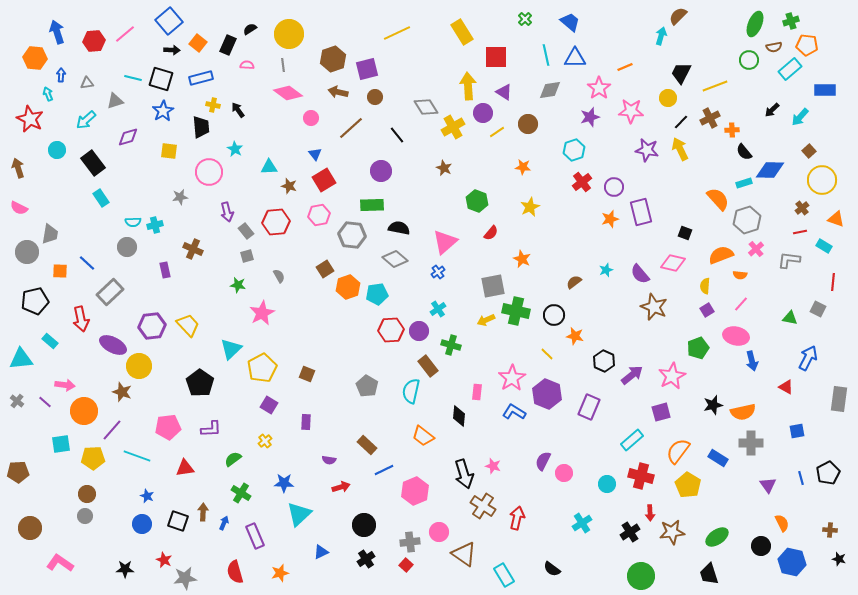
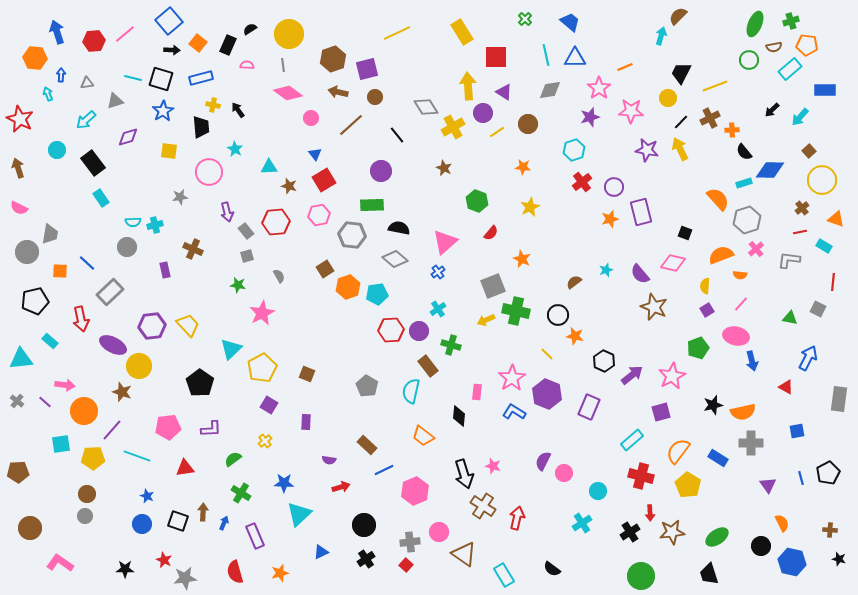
red star at (30, 119): moved 10 px left
brown line at (351, 128): moved 3 px up
gray square at (493, 286): rotated 10 degrees counterclockwise
black circle at (554, 315): moved 4 px right
cyan circle at (607, 484): moved 9 px left, 7 px down
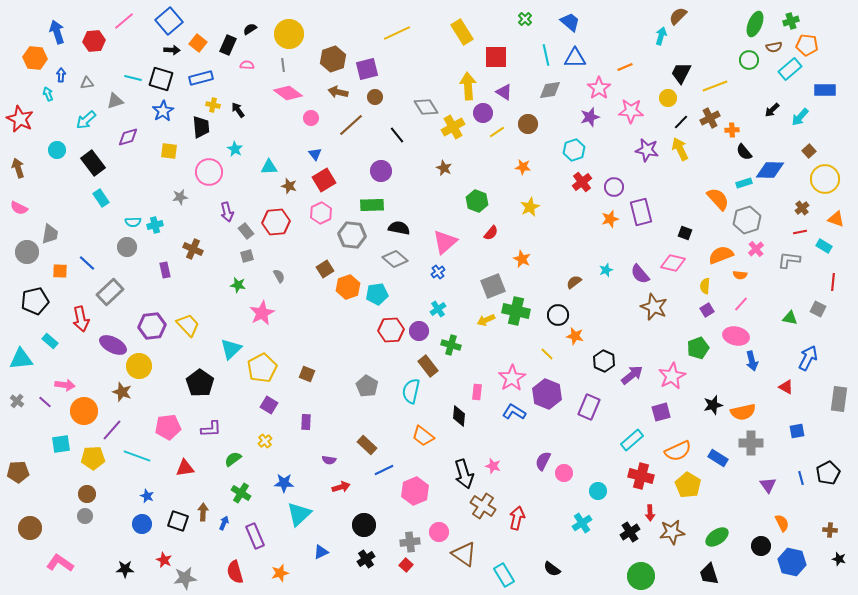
pink line at (125, 34): moved 1 px left, 13 px up
yellow circle at (822, 180): moved 3 px right, 1 px up
pink hexagon at (319, 215): moved 2 px right, 2 px up; rotated 15 degrees counterclockwise
orange semicircle at (678, 451): rotated 152 degrees counterclockwise
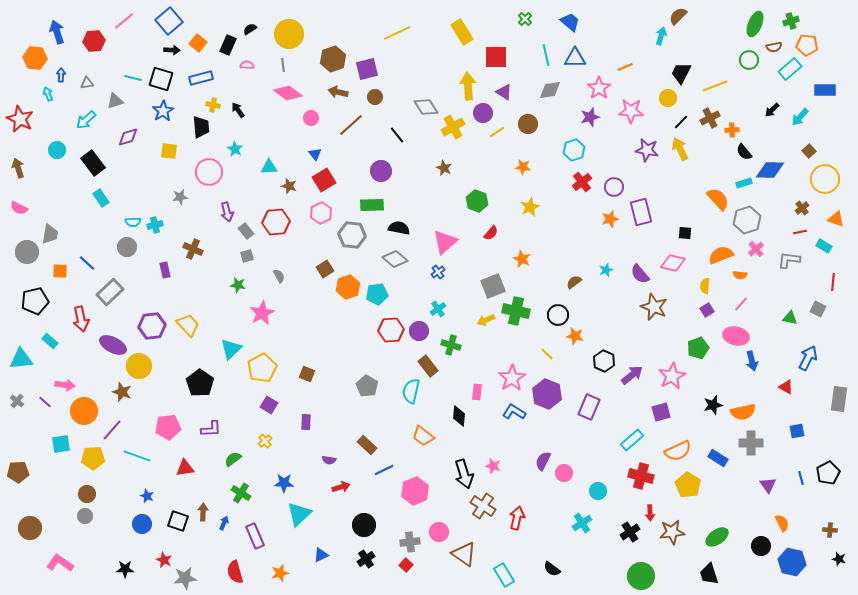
black square at (685, 233): rotated 16 degrees counterclockwise
blue triangle at (321, 552): moved 3 px down
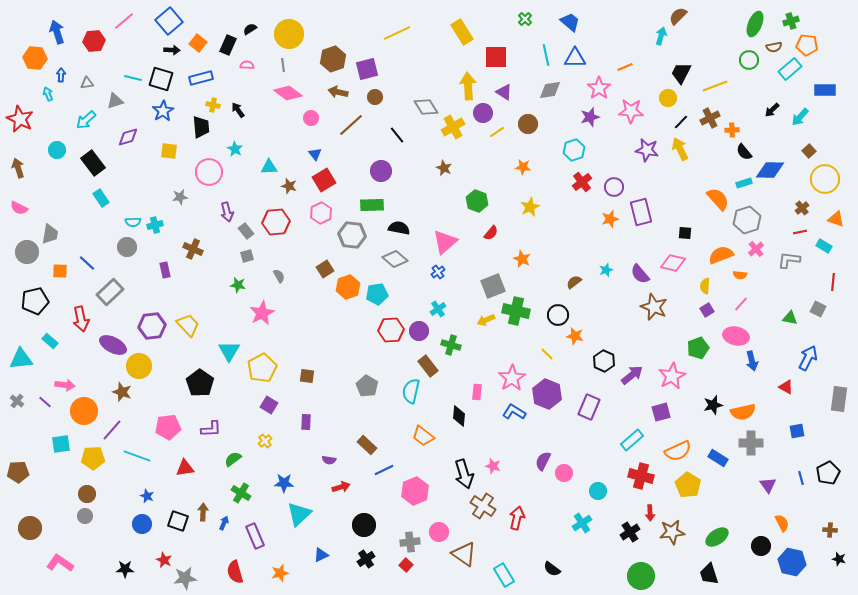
cyan triangle at (231, 349): moved 2 px left, 2 px down; rotated 15 degrees counterclockwise
brown square at (307, 374): moved 2 px down; rotated 14 degrees counterclockwise
